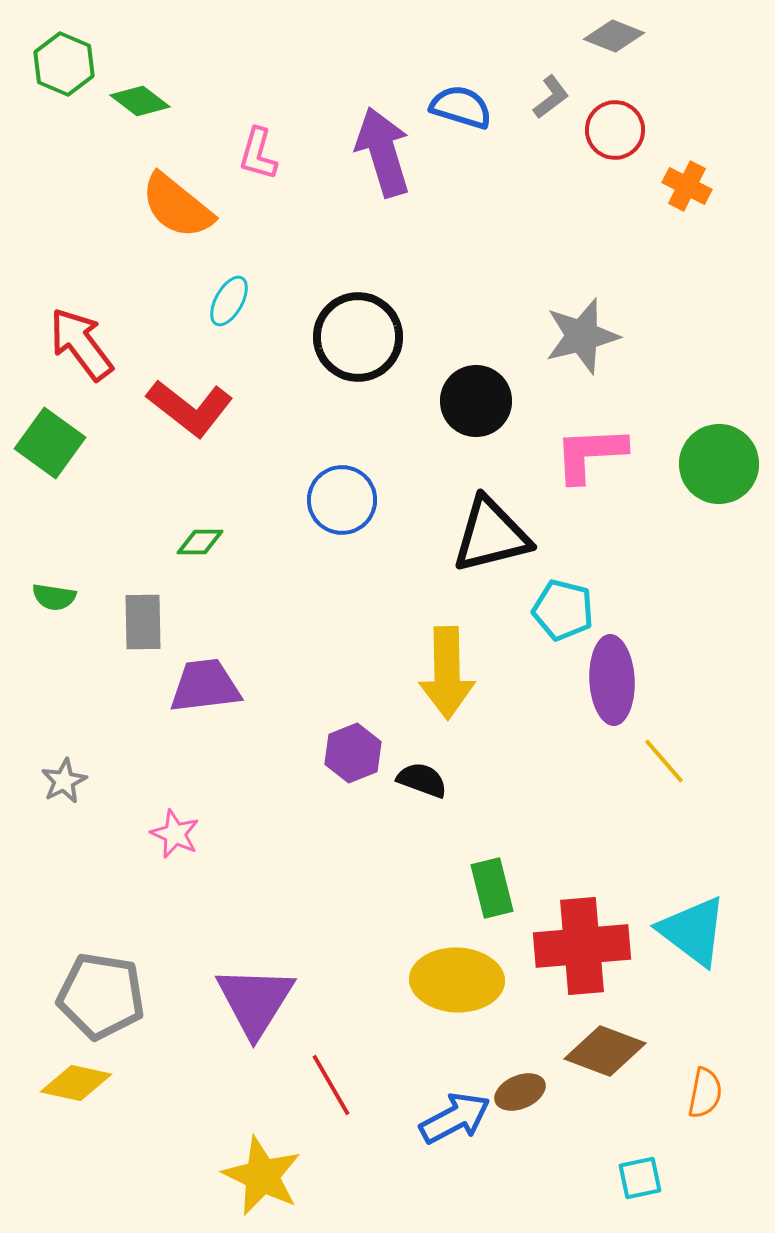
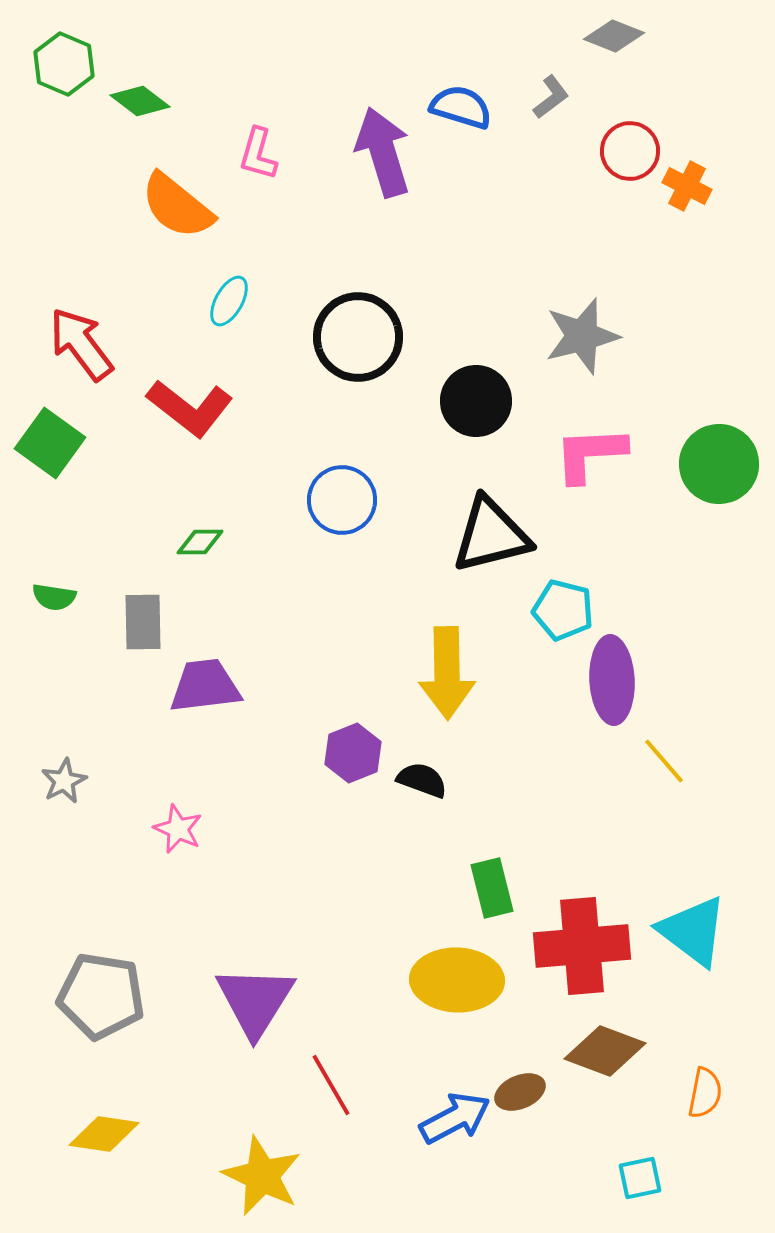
red circle at (615, 130): moved 15 px right, 21 px down
pink star at (175, 834): moved 3 px right, 5 px up
yellow diamond at (76, 1083): moved 28 px right, 51 px down; rotated 4 degrees counterclockwise
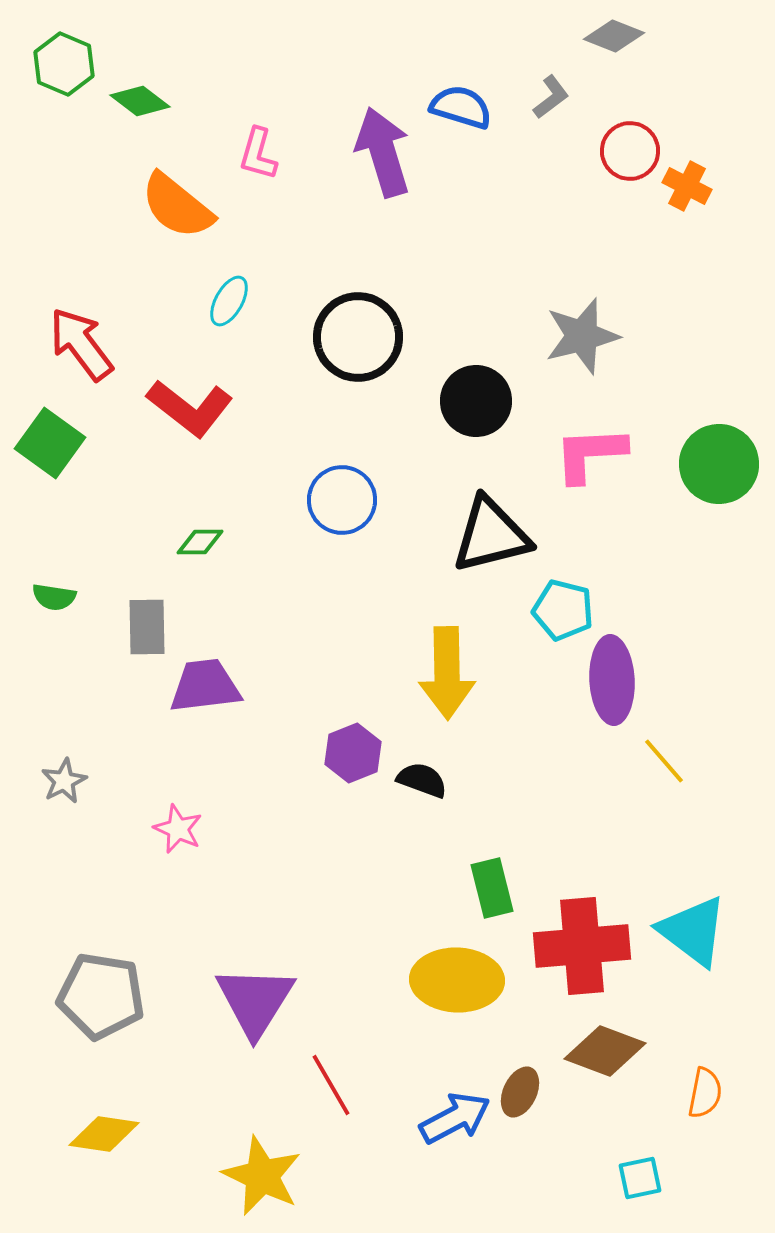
gray rectangle at (143, 622): moved 4 px right, 5 px down
brown ellipse at (520, 1092): rotated 42 degrees counterclockwise
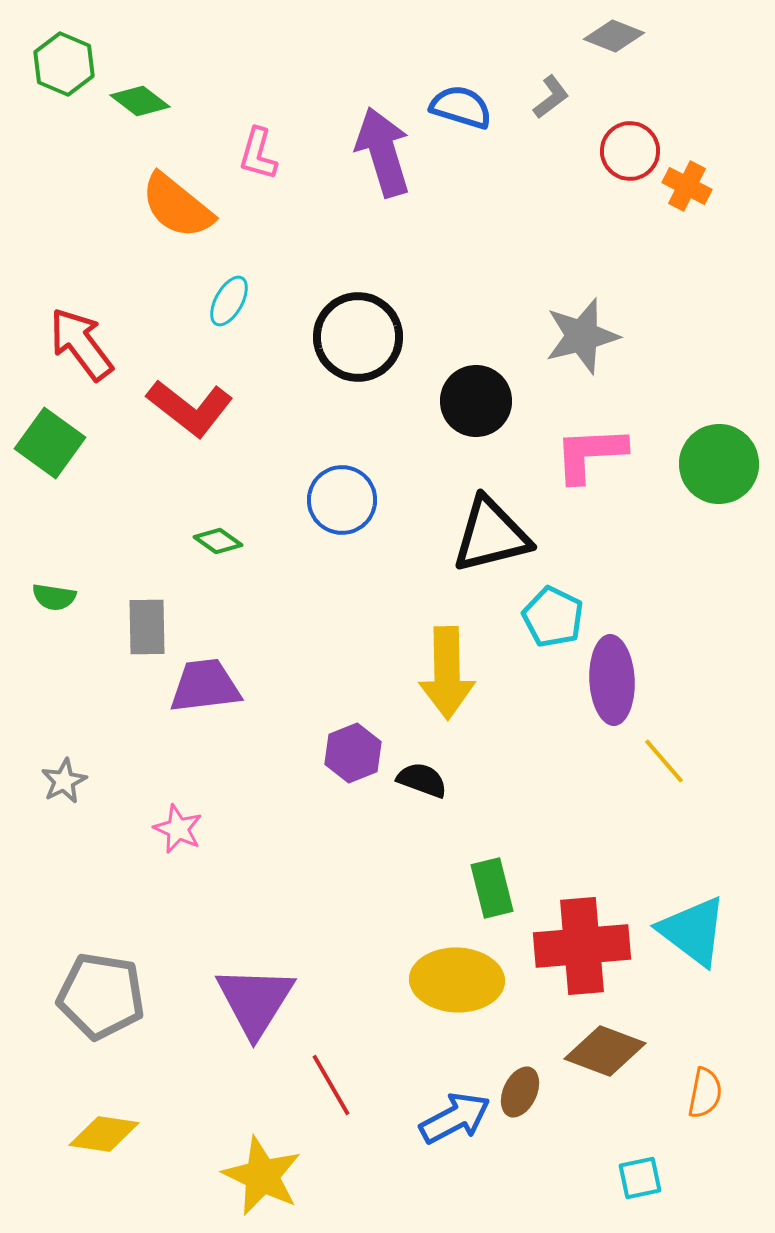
green diamond at (200, 542): moved 18 px right, 1 px up; rotated 36 degrees clockwise
cyan pentagon at (563, 610): moved 10 px left, 7 px down; rotated 12 degrees clockwise
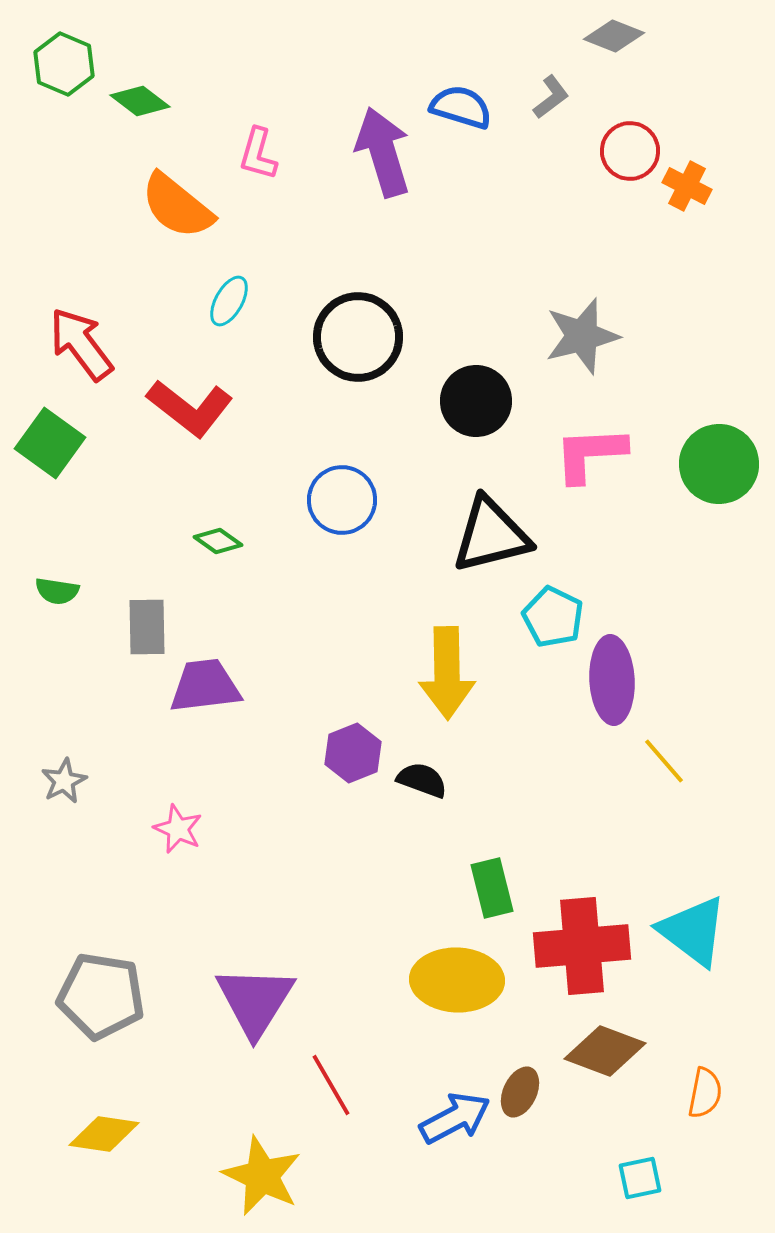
green semicircle at (54, 597): moved 3 px right, 6 px up
